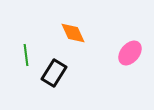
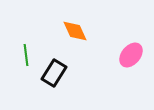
orange diamond: moved 2 px right, 2 px up
pink ellipse: moved 1 px right, 2 px down
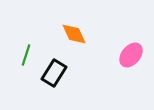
orange diamond: moved 1 px left, 3 px down
green line: rotated 25 degrees clockwise
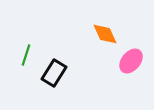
orange diamond: moved 31 px right
pink ellipse: moved 6 px down
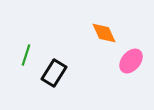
orange diamond: moved 1 px left, 1 px up
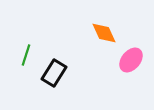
pink ellipse: moved 1 px up
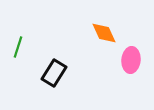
green line: moved 8 px left, 8 px up
pink ellipse: rotated 35 degrees counterclockwise
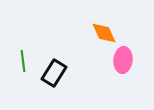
green line: moved 5 px right, 14 px down; rotated 25 degrees counterclockwise
pink ellipse: moved 8 px left
